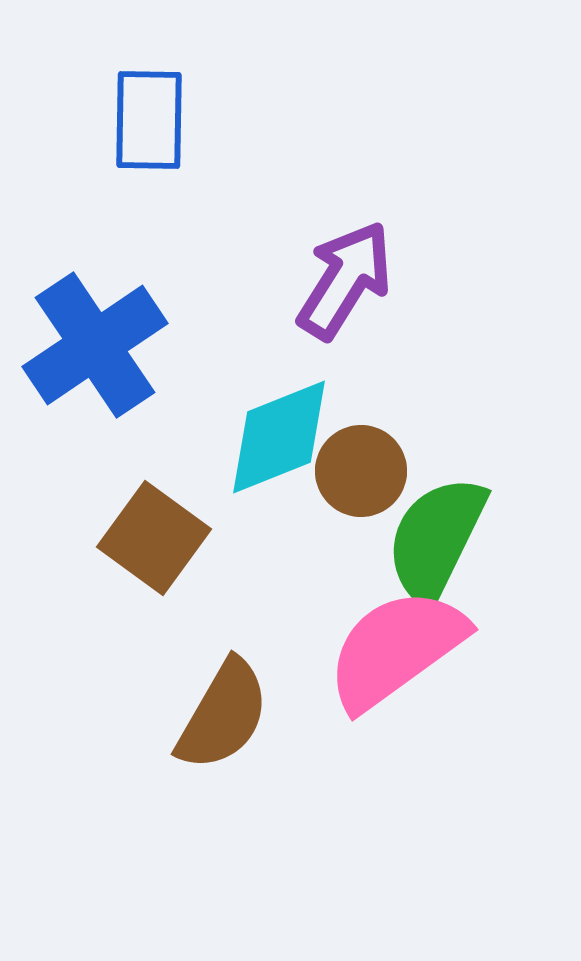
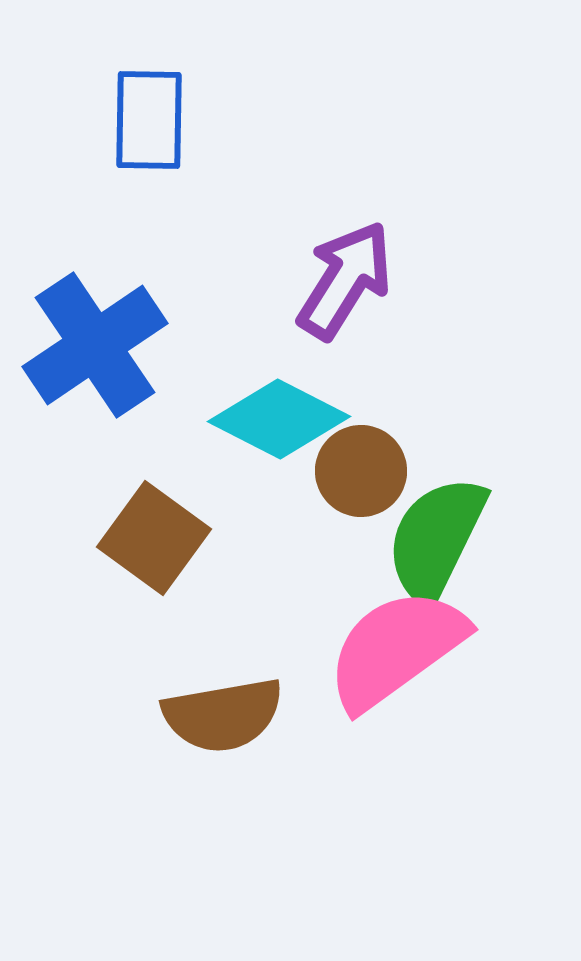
cyan diamond: moved 18 px up; rotated 49 degrees clockwise
brown semicircle: rotated 50 degrees clockwise
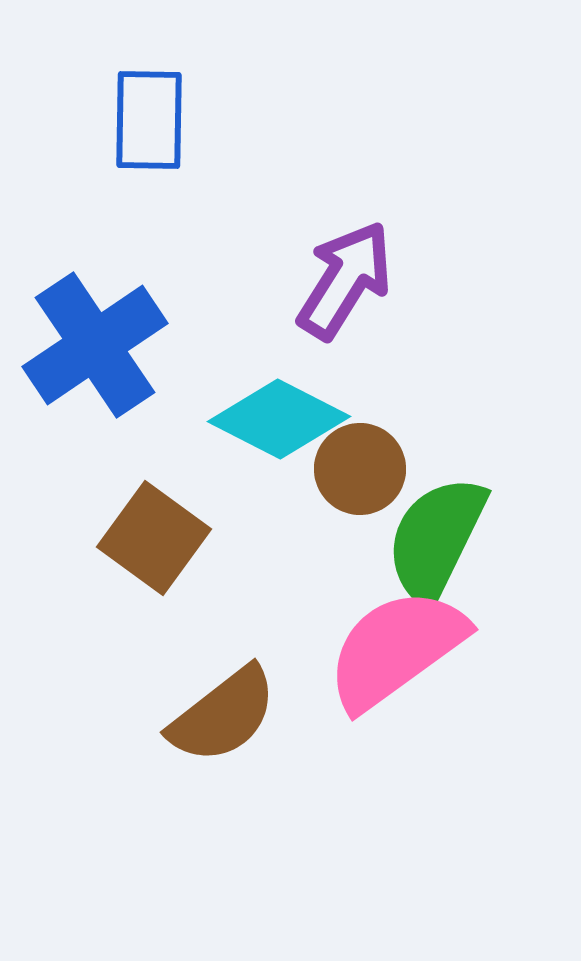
brown circle: moved 1 px left, 2 px up
brown semicircle: rotated 28 degrees counterclockwise
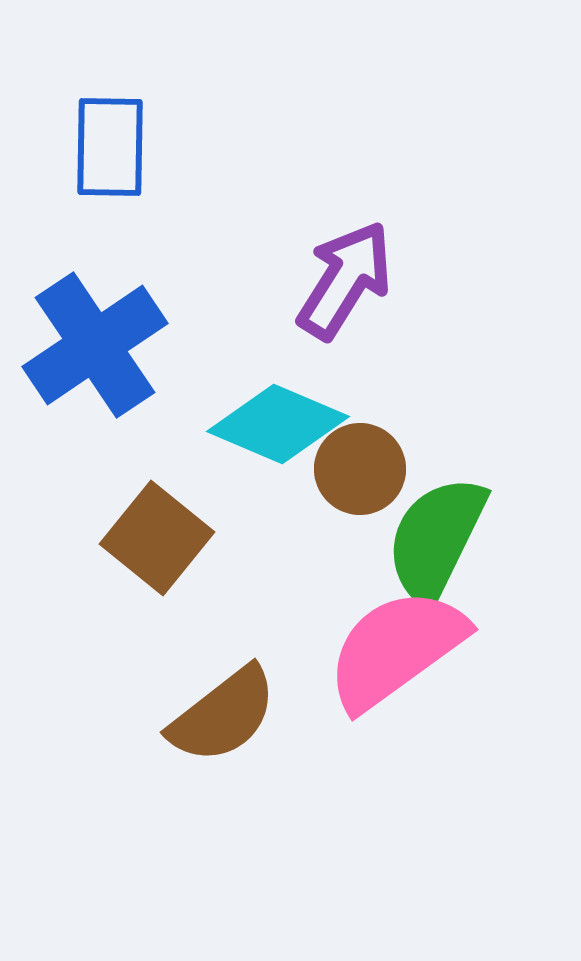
blue rectangle: moved 39 px left, 27 px down
cyan diamond: moved 1 px left, 5 px down; rotated 4 degrees counterclockwise
brown square: moved 3 px right; rotated 3 degrees clockwise
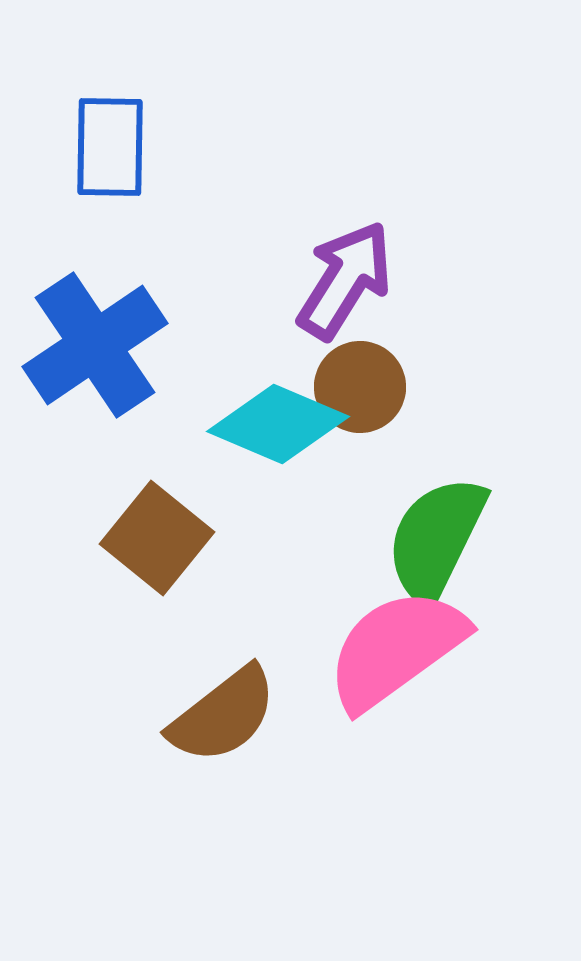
brown circle: moved 82 px up
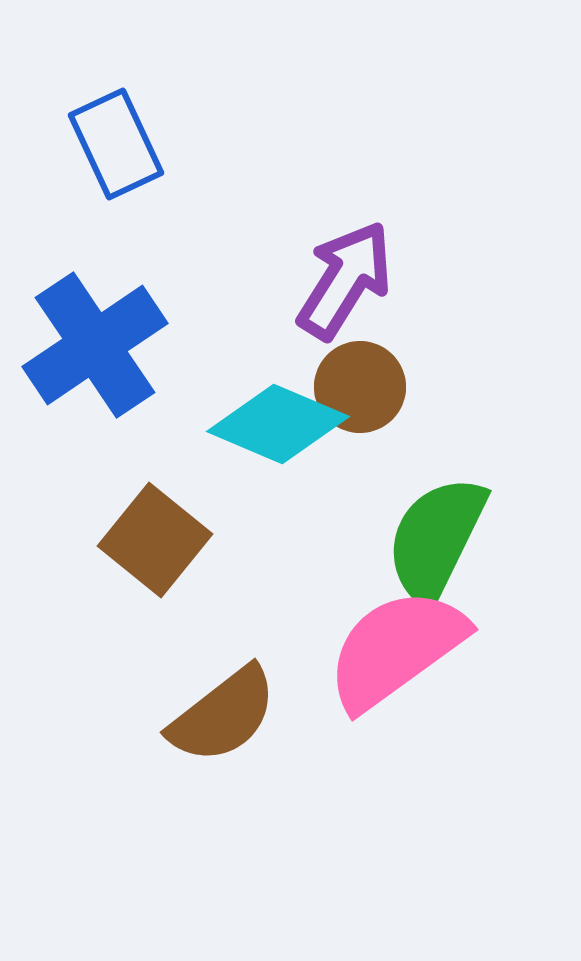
blue rectangle: moved 6 px right, 3 px up; rotated 26 degrees counterclockwise
brown square: moved 2 px left, 2 px down
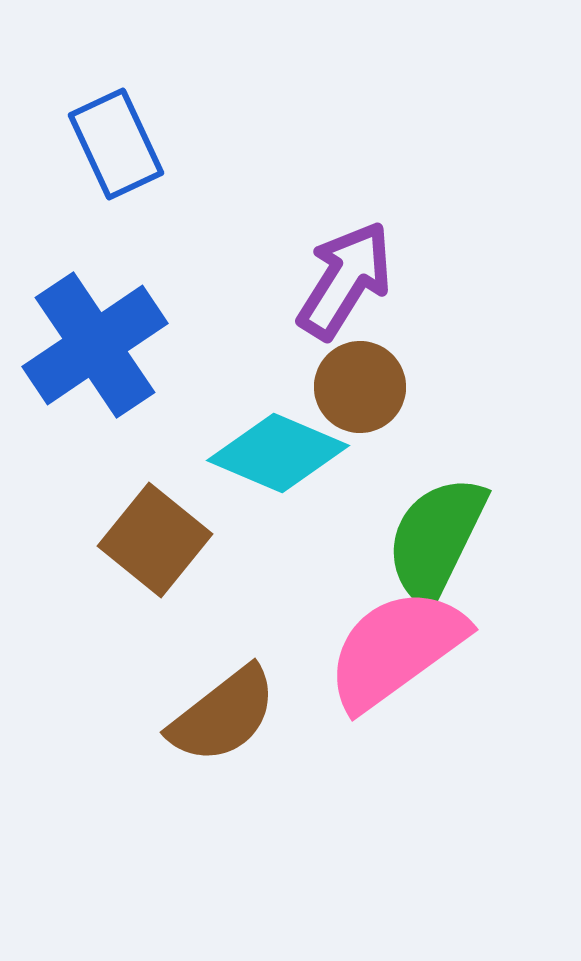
cyan diamond: moved 29 px down
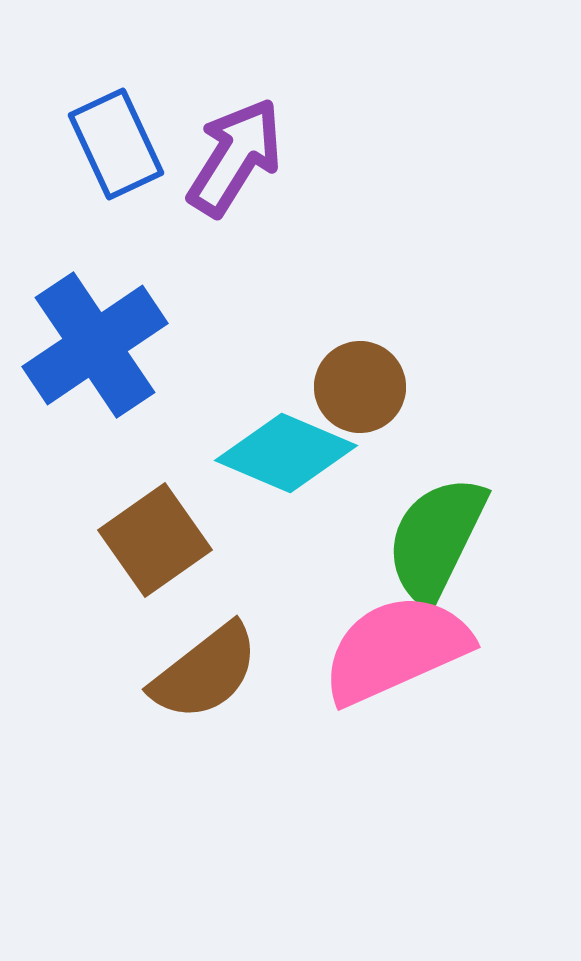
purple arrow: moved 110 px left, 123 px up
cyan diamond: moved 8 px right
brown square: rotated 16 degrees clockwise
pink semicircle: rotated 12 degrees clockwise
brown semicircle: moved 18 px left, 43 px up
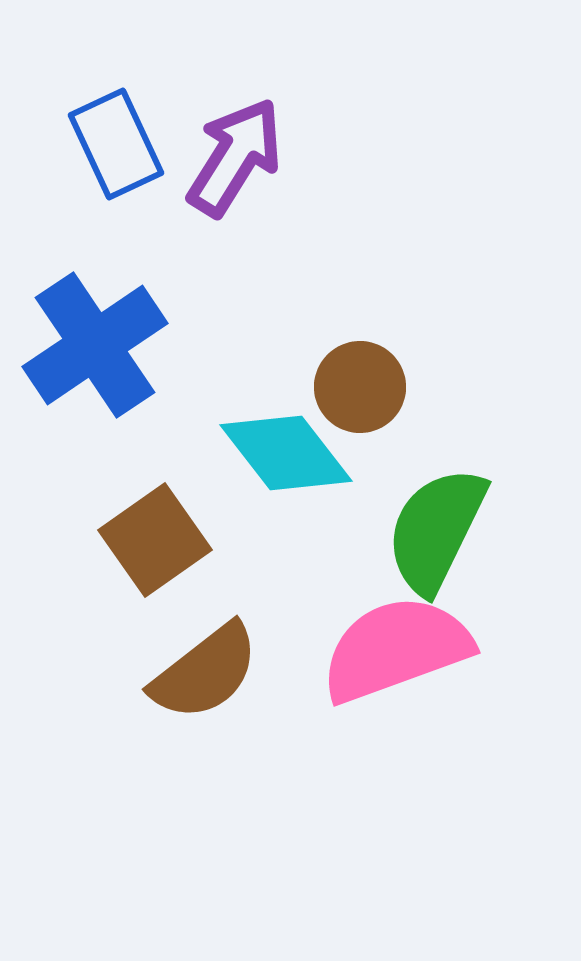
cyan diamond: rotated 29 degrees clockwise
green semicircle: moved 9 px up
pink semicircle: rotated 4 degrees clockwise
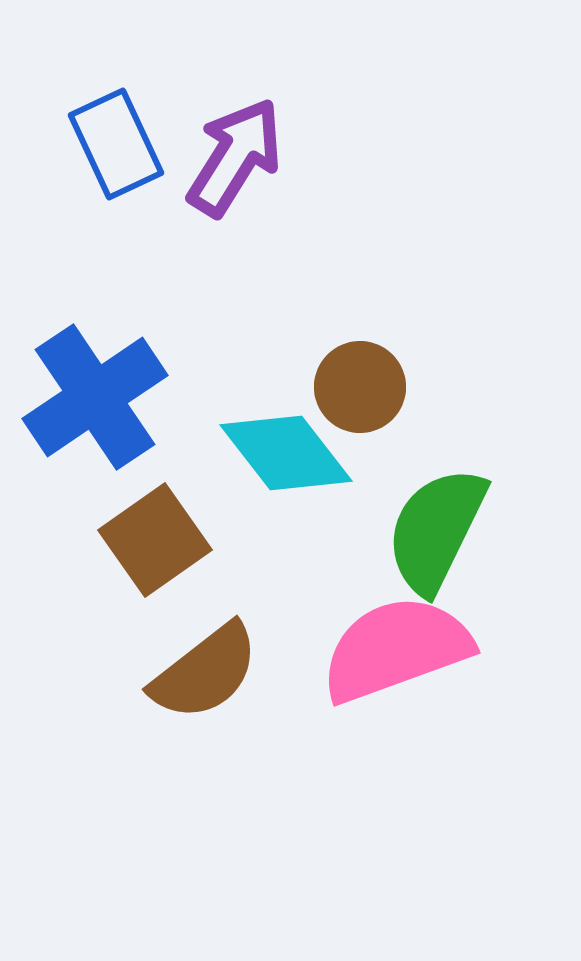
blue cross: moved 52 px down
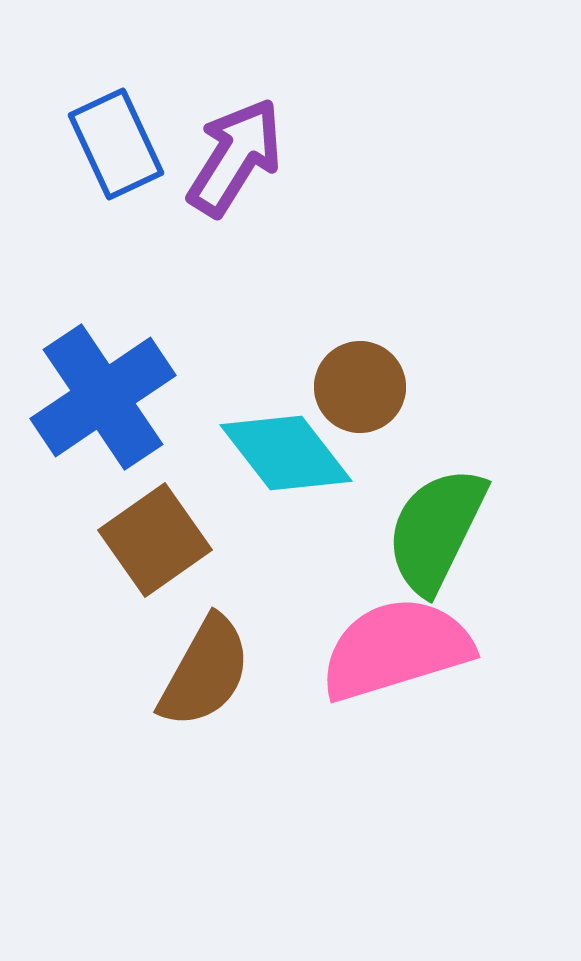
blue cross: moved 8 px right
pink semicircle: rotated 3 degrees clockwise
brown semicircle: rotated 23 degrees counterclockwise
